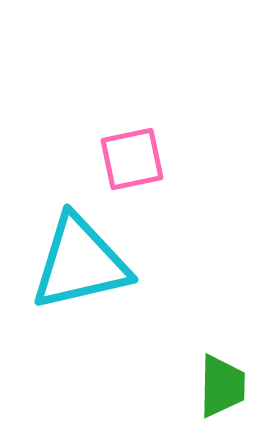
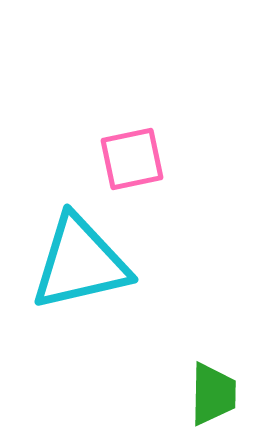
green trapezoid: moved 9 px left, 8 px down
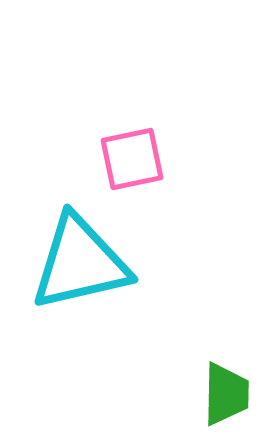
green trapezoid: moved 13 px right
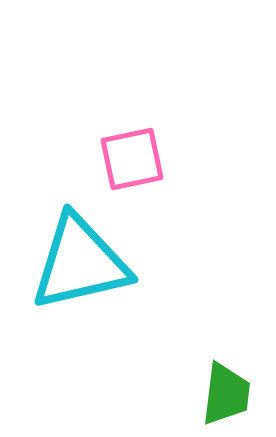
green trapezoid: rotated 6 degrees clockwise
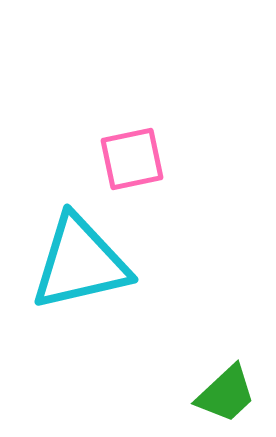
green trapezoid: rotated 40 degrees clockwise
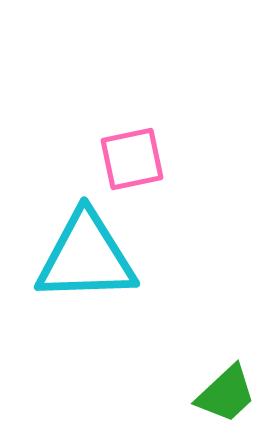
cyan triangle: moved 6 px right, 6 px up; rotated 11 degrees clockwise
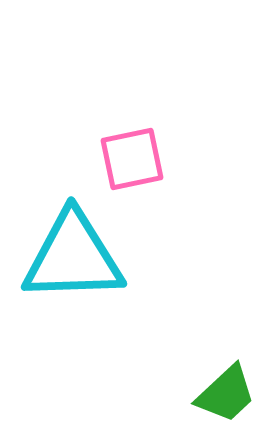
cyan triangle: moved 13 px left
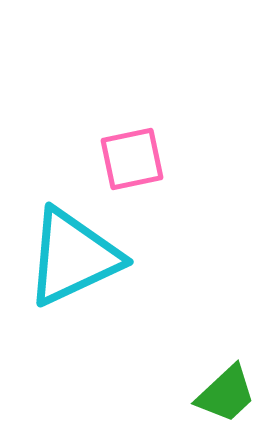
cyan triangle: rotated 23 degrees counterclockwise
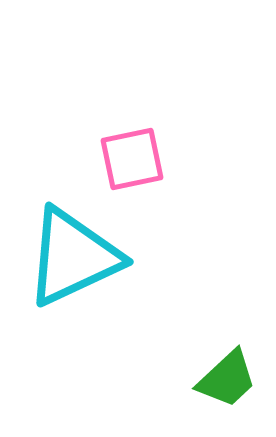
green trapezoid: moved 1 px right, 15 px up
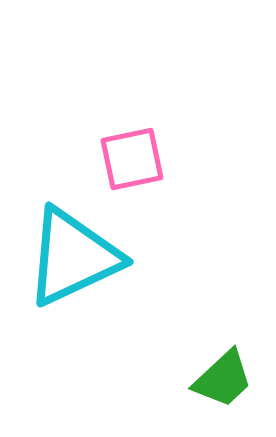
green trapezoid: moved 4 px left
